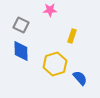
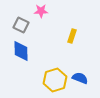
pink star: moved 9 px left, 1 px down
yellow hexagon: moved 16 px down
blue semicircle: rotated 28 degrees counterclockwise
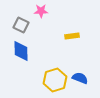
yellow rectangle: rotated 64 degrees clockwise
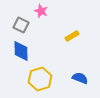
pink star: rotated 24 degrees clockwise
yellow rectangle: rotated 24 degrees counterclockwise
yellow hexagon: moved 15 px left, 1 px up
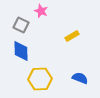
yellow hexagon: rotated 15 degrees clockwise
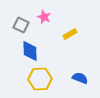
pink star: moved 3 px right, 6 px down
yellow rectangle: moved 2 px left, 2 px up
blue diamond: moved 9 px right
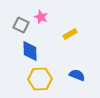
pink star: moved 3 px left
blue semicircle: moved 3 px left, 3 px up
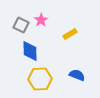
pink star: moved 3 px down; rotated 16 degrees clockwise
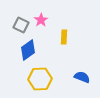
yellow rectangle: moved 6 px left, 3 px down; rotated 56 degrees counterclockwise
blue diamond: moved 2 px left, 1 px up; rotated 55 degrees clockwise
blue semicircle: moved 5 px right, 2 px down
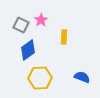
yellow hexagon: moved 1 px up
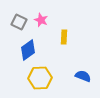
pink star: rotated 16 degrees counterclockwise
gray square: moved 2 px left, 3 px up
blue semicircle: moved 1 px right, 1 px up
